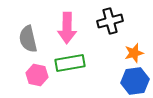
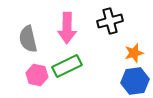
green rectangle: moved 3 px left, 3 px down; rotated 16 degrees counterclockwise
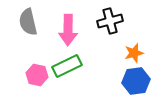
pink arrow: moved 1 px right, 2 px down
gray semicircle: moved 17 px up
blue hexagon: moved 1 px right
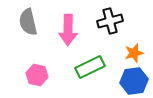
green rectangle: moved 23 px right, 1 px down
blue hexagon: moved 2 px left
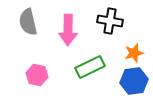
black cross: rotated 25 degrees clockwise
